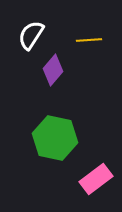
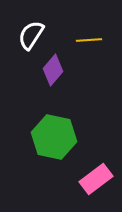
green hexagon: moved 1 px left, 1 px up
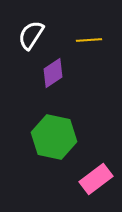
purple diamond: moved 3 px down; rotated 16 degrees clockwise
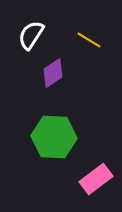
yellow line: rotated 35 degrees clockwise
green hexagon: rotated 9 degrees counterclockwise
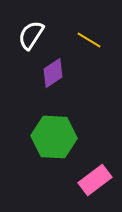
pink rectangle: moved 1 px left, 1 px down
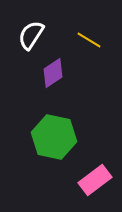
green hexagon: rotated 9 degrees clockwise
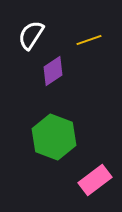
yellow line: rotated 50 degrees counterclockwise
purple diamond: moved 2 px up
green hexagon: rotated 9 degrees clockwise
